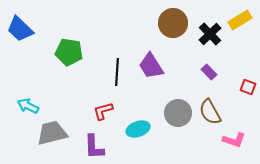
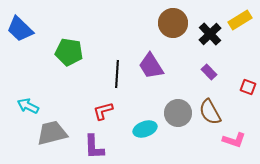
black line: moved 2 px down
cyan ellipse: moved 7 px right
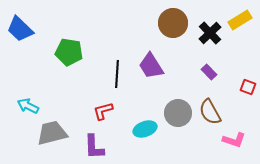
black cross: moved 1 px up
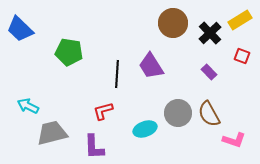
red square: moved 6 px left, 31 px up
brown semicircle: moved 1 px left, 2 px down
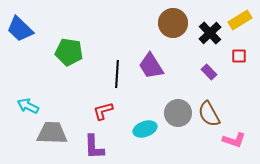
red square: moved 3 px left; rotated 21 degrees counterclockwise
gray trapezoid: rotated 16 degrees clockwise
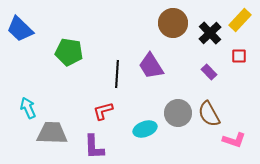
yellow rectangle: rotated 15 degrees counterclockwise
cyan arrow: moved 2 px down; rotated 40 degrees clockwise
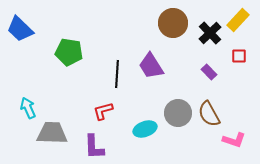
yellow rectangle: moved 2 px left
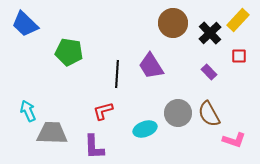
blue trapezoid: moved 5 px right, 5 px up
cyan arrow: moved 3 px down
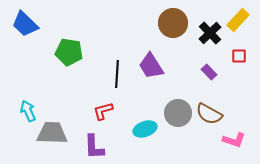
brown semicircle: rotated 32 degrees counterclockwise
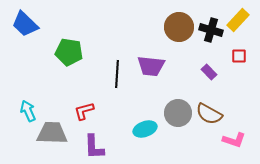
brown circle: moved 6 px right, 4 px down
black cross: moved 1 px right, 3 px up; rotated 30 degrees counterclockwise
purple trapezoid: rotated 52 degrees counterclockwise
red L-shape: moved 19 px left
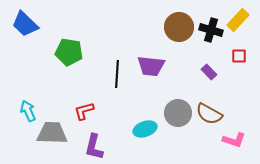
purple L-shape: rotated 16 degrees clockwise
